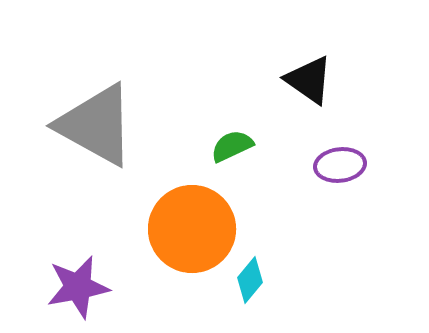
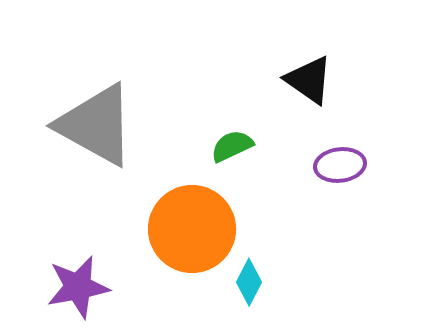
cyan diamond: moved 1 px left, 2 px down; rotated 12 degrees counterclockwise
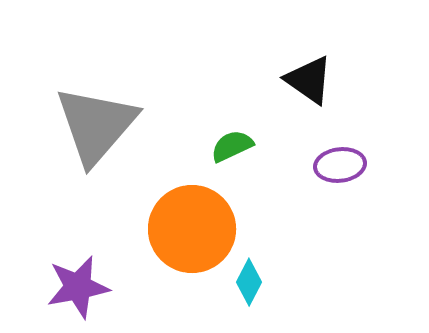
gray triangle: rotated 42 degrees clockwise
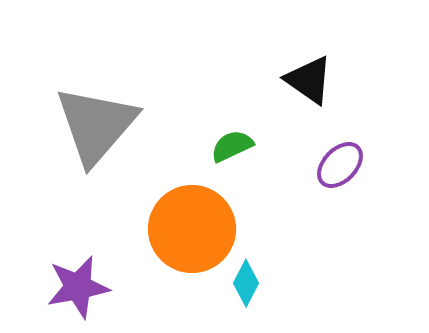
purple ellipse: rotated 39 degrees counterclockwise
cyan diamond: moved 3 px left, 1 px down
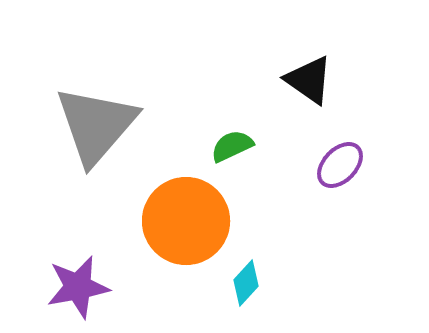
orange circle: moved 6 px left, 8 px up
cyan diamond: rotated 15 degrees clockwise
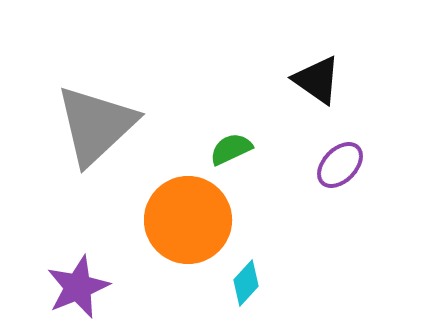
black triangle: moved 8 px right
gray triangle: rotated 6 degrees clockwise
green semicircle: moved 1 px left, 3 px down
orange circle: moved 2 px right, 1 px up
purple star: rotated 12 degrees counterclockwise
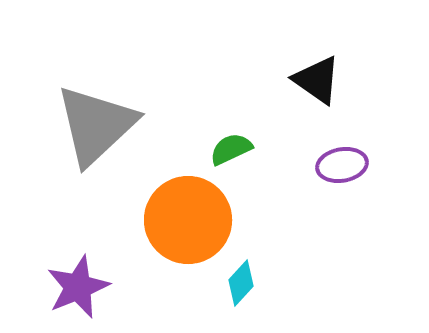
purple ellipse: moved 2 px right; rotated 36 degrees clockwise
cyan diamond: moved 5 px left
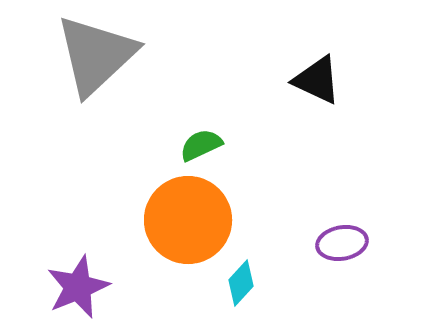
black triangle: rotated 10 degrees counterclockwise
gray triangle: moved 70 px up
green semicircle: moved 30 px left, 4 px up
purple ellipse: moved 78 px down
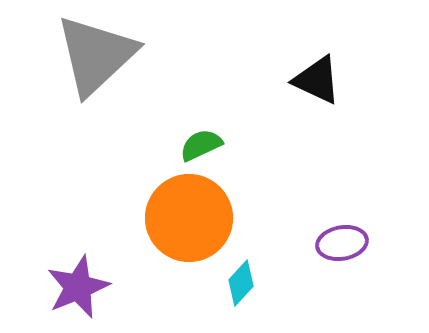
orange circle: moved 1 px right, 2 px up
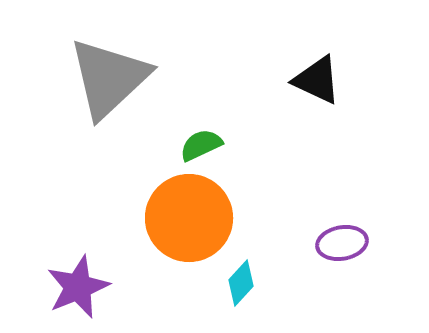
gray triangle: moved 13 px right, 23 px down
